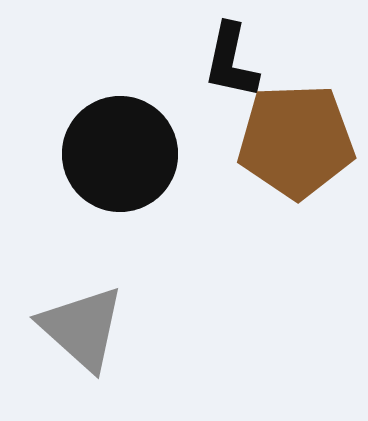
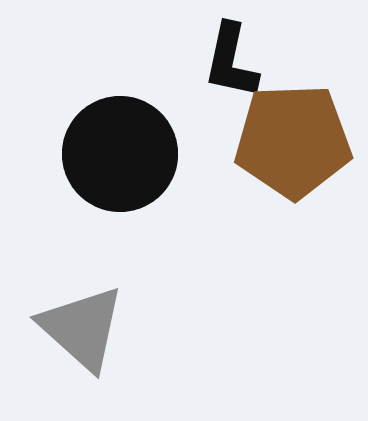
brown pentagon: moved 3 px left
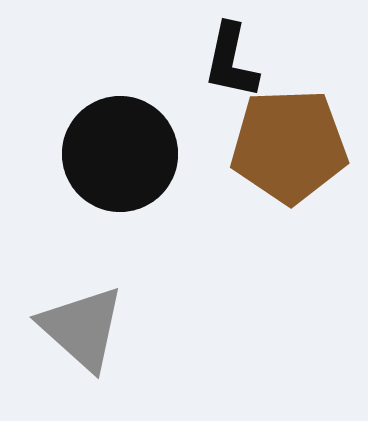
brown pentagon: moved 4 px left, 5 px down
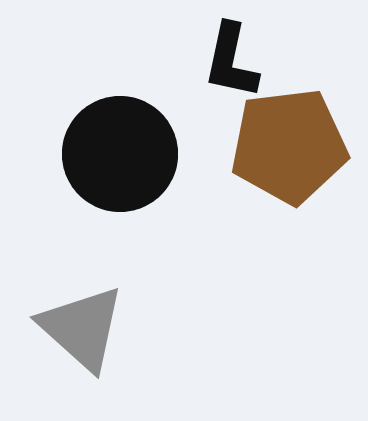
brown pentagon: rotated 5 degrees counterclockwise
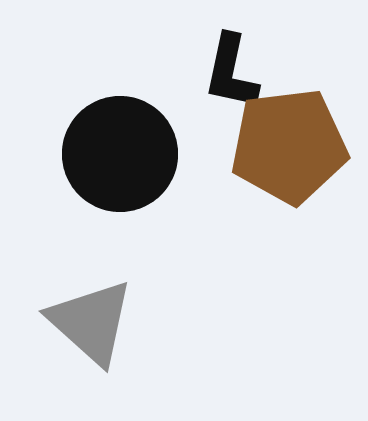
black L-shape: moved 11 px down
gray triangle: moved 9 px right, 6 px up
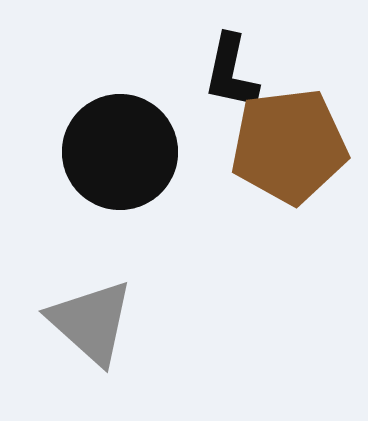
black circle: moved 2 px up
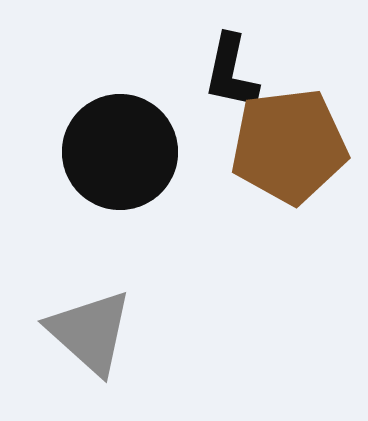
gray triangle: moved 1 px left, 10 px down
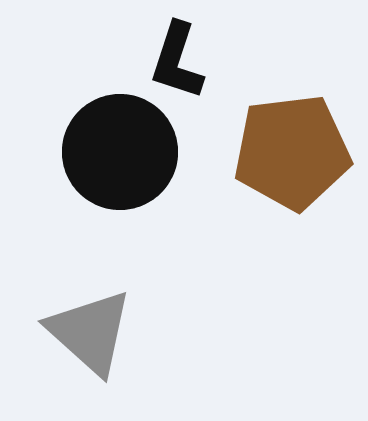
black L-shape: moved 54 px left, 11 px up; rotated 6 degrees clockwise
brown pentagon: moved 3 px right, 6 px down
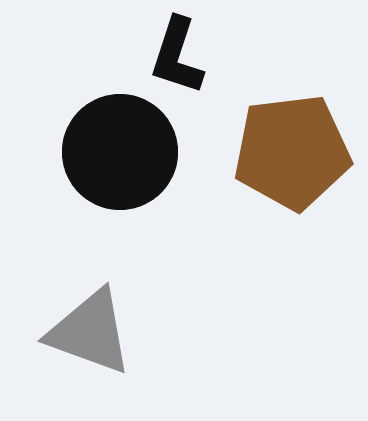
black L-shape: moved 5 px up
gray triangle: rotated 22 degrees counterclockwise
